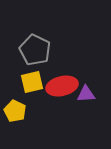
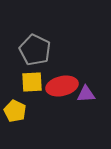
yellow square: rotated 10 degrees clockwise
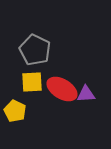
red ellipse: moved 3 px down; rotated 44 degrees clockwise
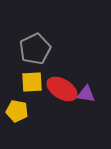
gray pentagon: moved 1 px up; rotated 20 degrees clockwise
purple triangle: rotated 12 degrees clockwise
yellow pentagon: moved 2 px right; rotated 15 degrees counterclockwise
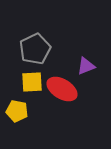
purple triangle: moved 28 px up; rotated 30 degrees counterclockwise
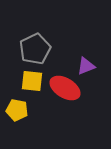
yellow square: moved 1 px up; rotated 10 degrees clockwise
red ellipse: moved 3 px right, 1 px up
yellow pentagon: moved 1 px up
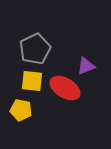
yellow pentagon: moved 4 px right
